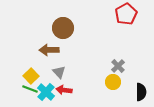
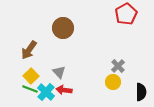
brown arrow: moved 20 px left; rotated 54 degrees counterclockwise
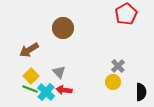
brown arrow: rotated 24 degrees clockwise
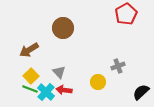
gray cross: rotated 24 degrees clockwise
yellow circle: moved 15 px left
black semicircle: rotated 132 degrees counterclockwise
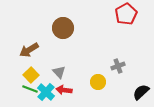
yellow square: moved 1 px up
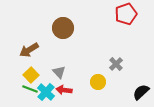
red pentagon: rotated 10 degrees clockwise
gray cross: moved 2 px left, 2 px up; rotated 24 degrees counterclockwise
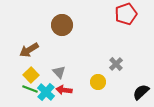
brown circle: moved 1 px left, 3 px up
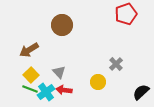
cyan cross: rotated 12 degrees clockwise
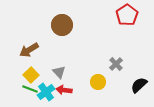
red pentagon: moved 1 px right, 1 px down; rotated 15 degrees counterclockwise
black semicircle: moved 2 px left, 7 px up
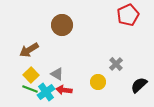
red pentagon: moved 1 px right; rotated 10 degrees clockwise
gray triangle: moved 2 px left, 2 px down; rotated 16 degrees counterclockwise
